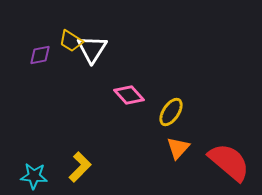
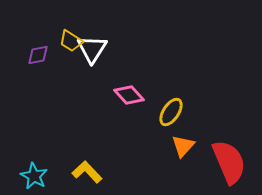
purple diamond: moved 2 px left
orange triangle: moved 5 px right, 2 px up
red semicircle: rotated 27 degrees clockwise
yellow L-shape: moved 7 px right, 5 px down; rotated 88 degrees counterclockwise
cyan star: rotated 24 degrees clockwise
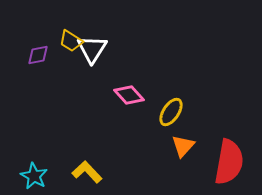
red semicircle: rotated 33 degrees clockwise
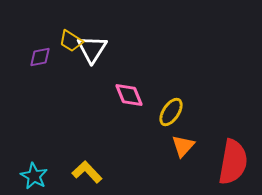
purple diamond: moved 2 px right, 2 px down
pink diamond: rotated 20 degrees clockwise
red semicircle: moved 4 px right
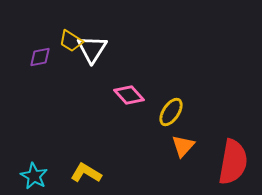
pink diamond: rotated 20 degrees counterclockwise
yellow L-shape: moved 1 px left, 1 px down; rotated 16 degrees counterclockwise
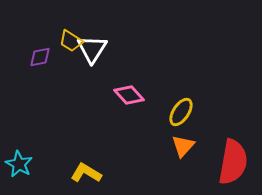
yellow ellipse: moved 10 px right
cyan star: moved 15 px left, 12 px up
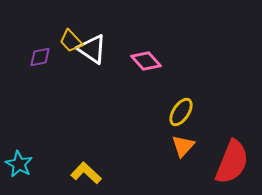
yellow trapezoid: rotated 15 degrees clockwise
white triangle: rotated 28 degrees counterclockwise
pink diamond: moved 17 px right, 34 px up
red semicircle: moved 1 px left; rotated 12 degrees clockwise
yellow L-shape: rotated 12 degrees clockwise
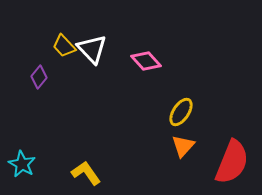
yellow trapezoid: moved 7 px left, 5 px down
white triangle: rotated 12 degrees clockwise
purple diamond: moved 1 px left, 20 px down; rotated 40 degrees counterclockwise
cyan star: moved 3 px right
yellow L-shape: rotated 12 degrees clockwise
